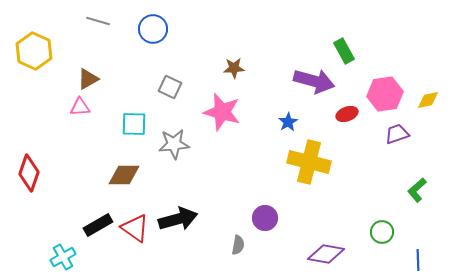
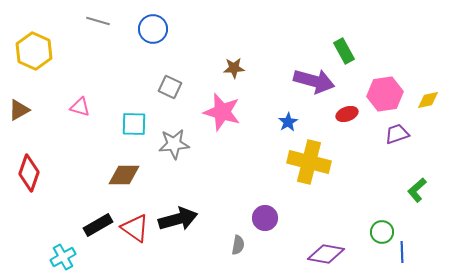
brown triangle: moved 69 px left, 31 px down
pink triangle: rotated 20 degrees clockwise
blue line: moved 16 px left, 8 px up
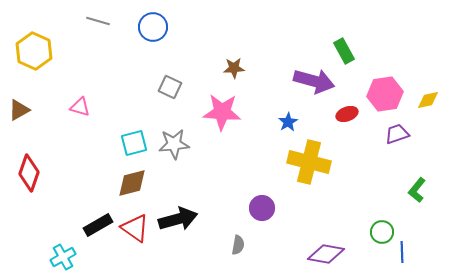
blue circle: moved 2 px up
pink star: rotated 12 degrees counterclockwise
cyan square: moved 19 px down; rotated 16 degrees counterclockwise
brown diamond: moved 8 px right, 8 px down; rotated 16 degrees counterclockwise
green L-shape: rotated 10 degrees counterclockwise
purple circle: moved 3 px left, 10 px up
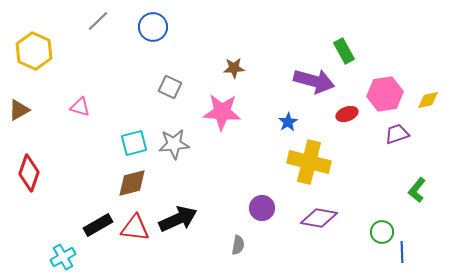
gray line: rotated 60 degrees counterclockwise
black arrow: rotated 9 degrees counterclockwise
red triangle: rotated 28 degrees counterclockwise
purple diamond: moved 7 px left, 36 px up
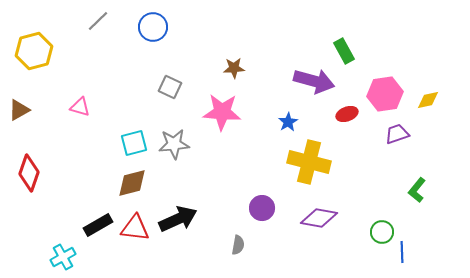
yellow hexagon: rotated 21 degrees clockwise
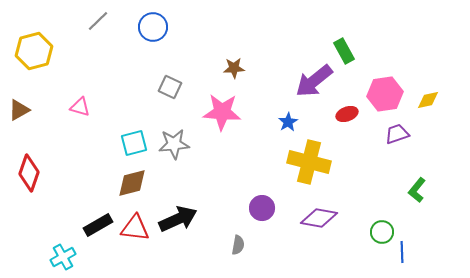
purple arrow: rotated 126 degrees clockwise
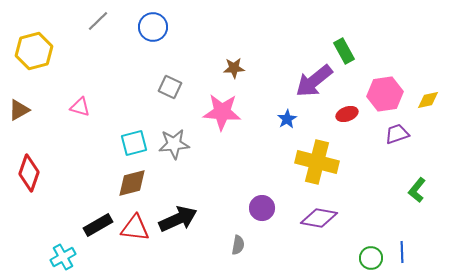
blue star: moved 1 px left, 3 px up
yellow cross: moved 8 px right
green circle: moved 11 px left, 26 px down
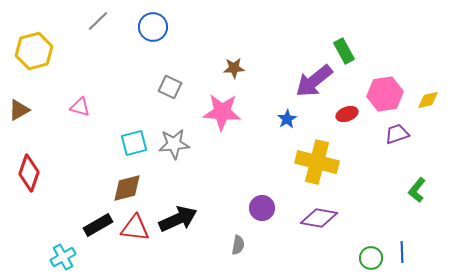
brown diamond: moved 5 px left, 5 px down
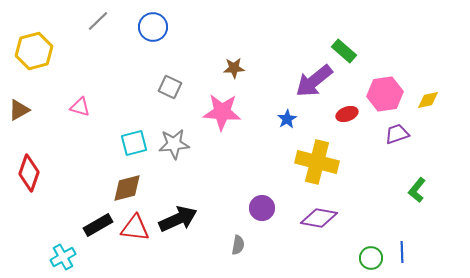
green rectangle: rotated 20 degrees counterclockwise
